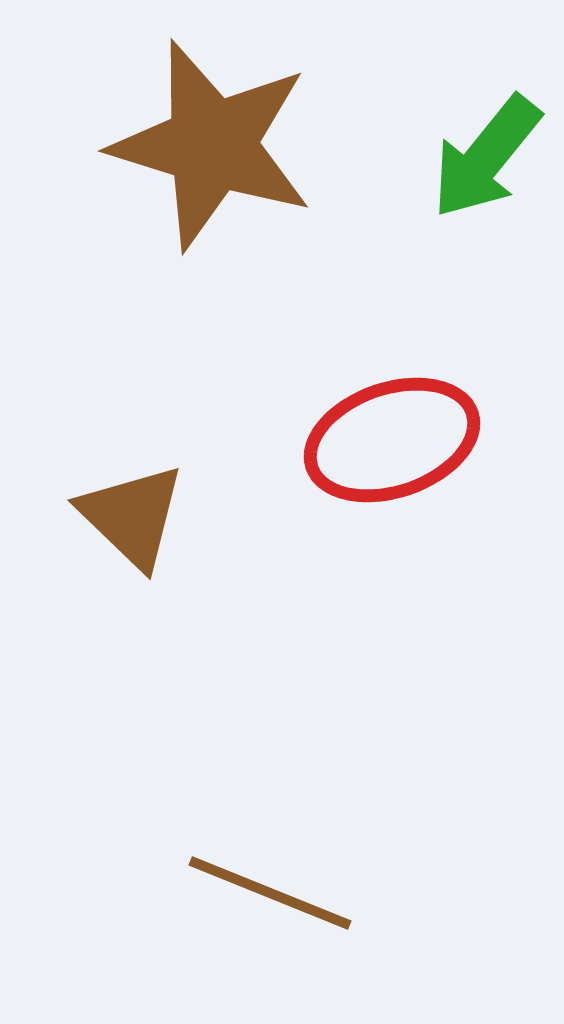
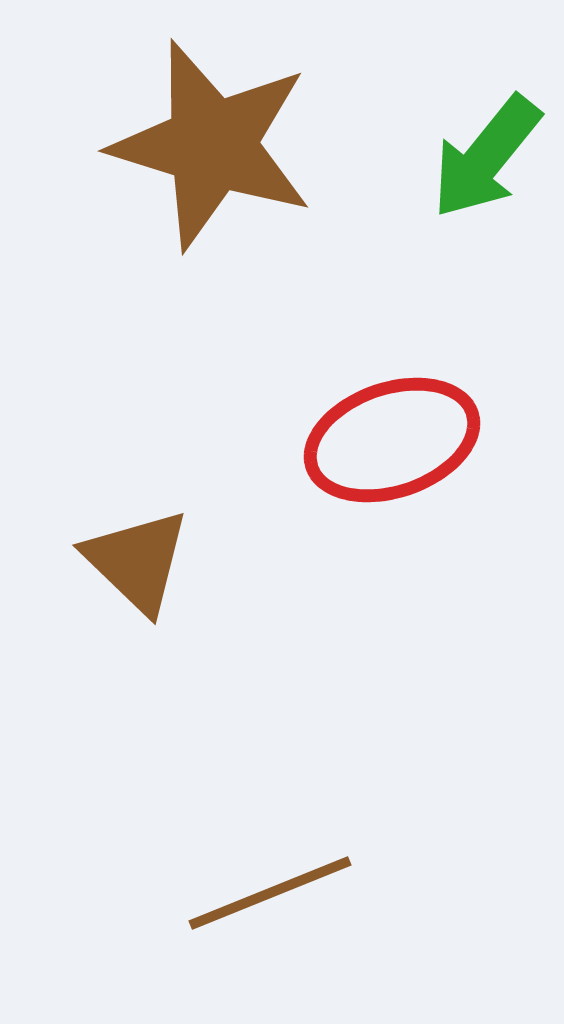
brown triangle: moved 5 px right, 45 px down
brown line: rotated 44 degrees counterclockwise
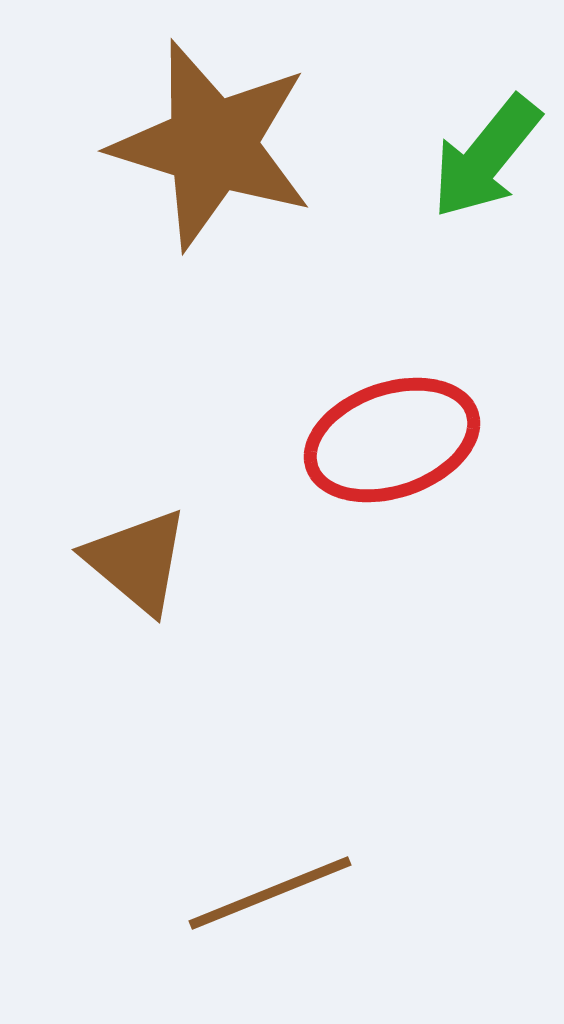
brown triangle: rotated 4 degrees counterclockwise
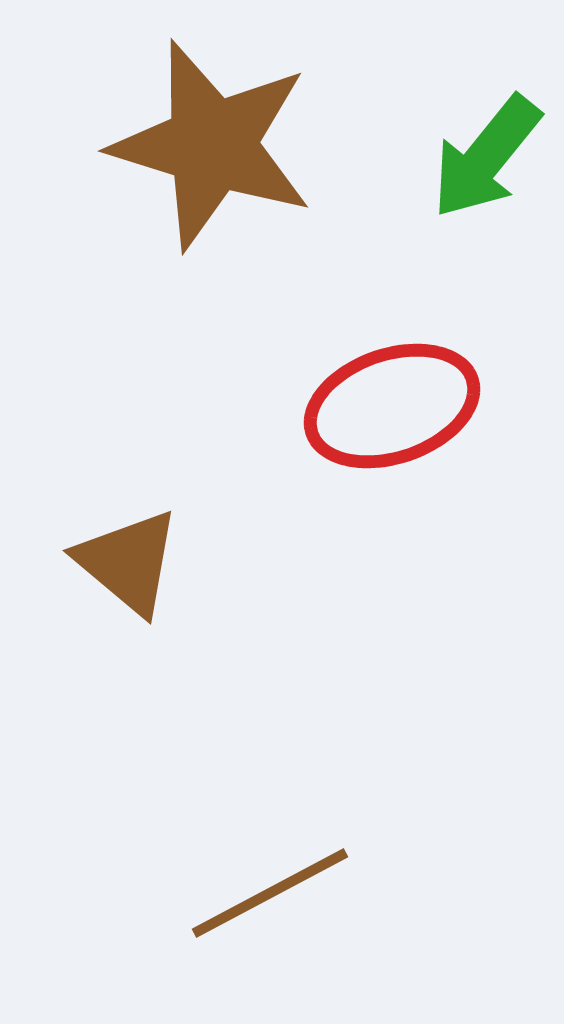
red ellipse: moved 34 px up
brown triangle: moved 9 px left, 1 px down
brown line: rotated 6 degrees counterclockwise
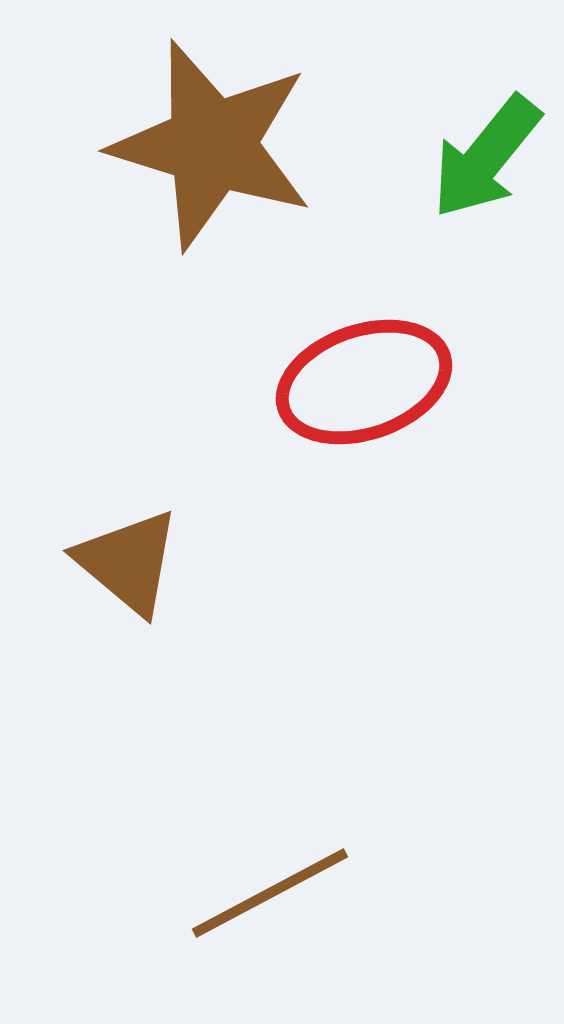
red ellipse: moved 28 px left, 24 px up
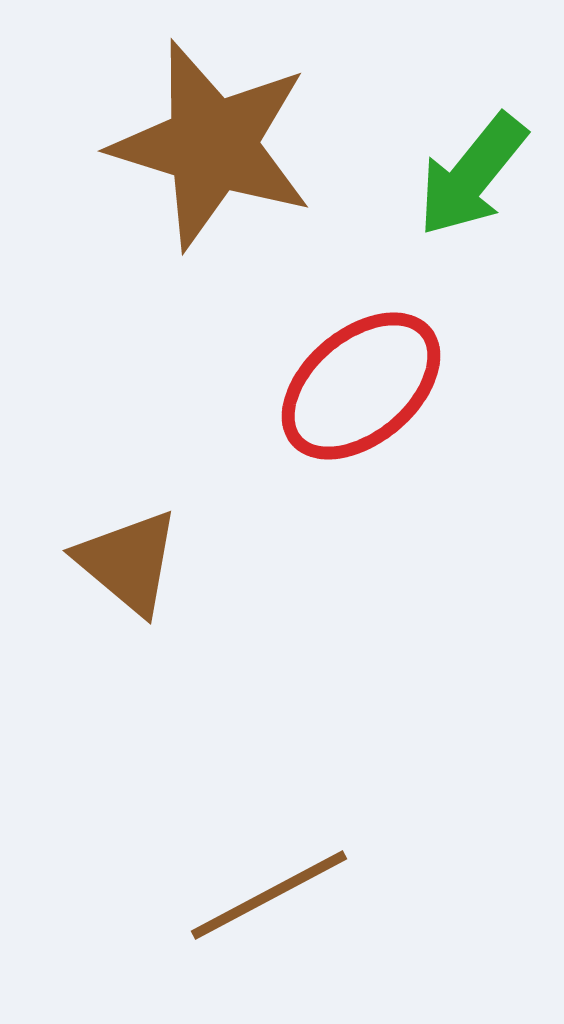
green arrow: moved 14 px left, 18 px down
red ellipse: moved 3 px left, 4 px down; rotated 21 degrees counterclockwise
brown line: moved 1 px left, 2 px down
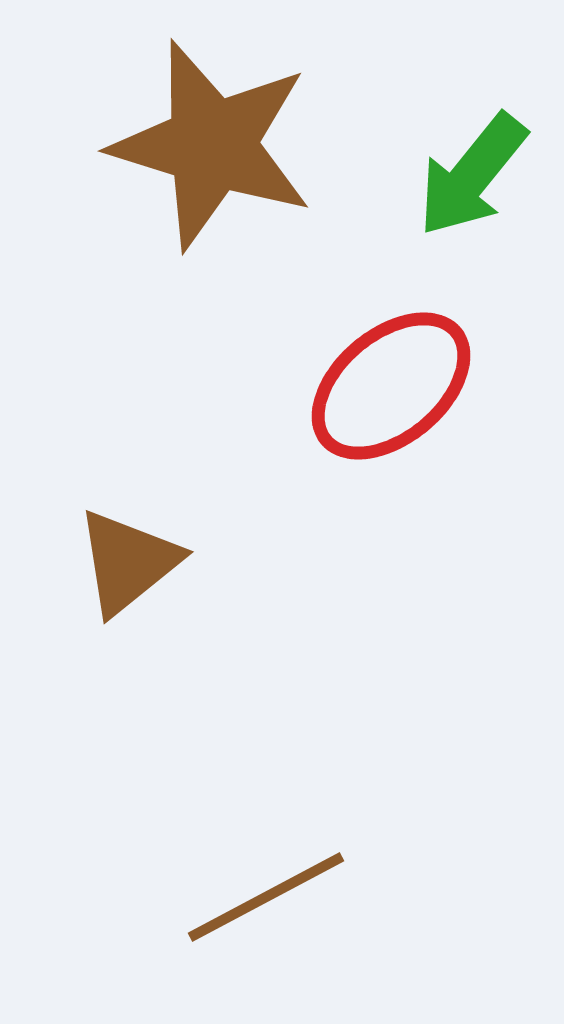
red ellipse: moved 30 px right
brown triangle: rotated 41 degrees clockwise
brown line: moved 3 px left, 2 px down
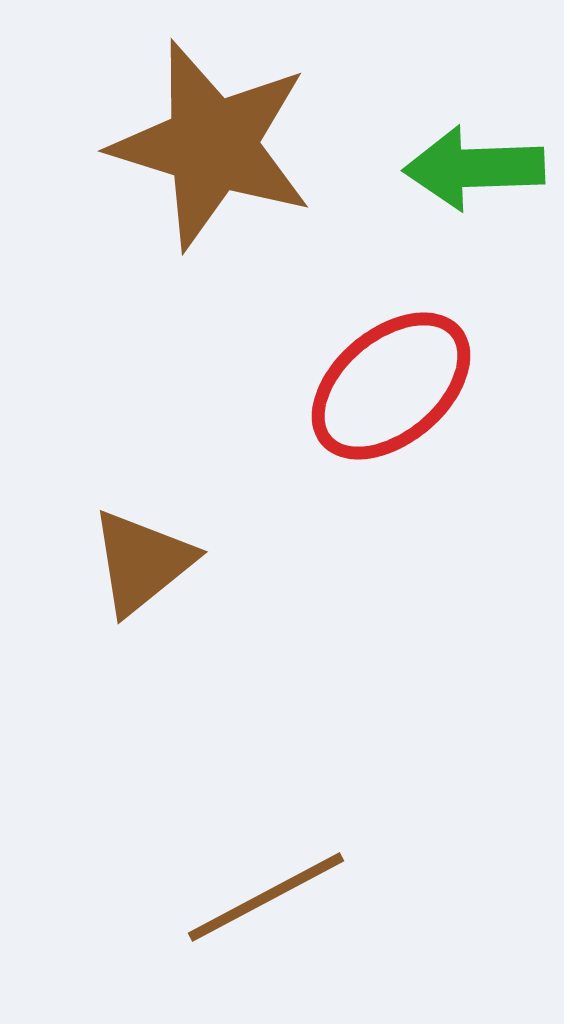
green arrow: moved 2 px right, 7 px up; rotated 49 degrees clockwise
brown triangle: moved 14 px right
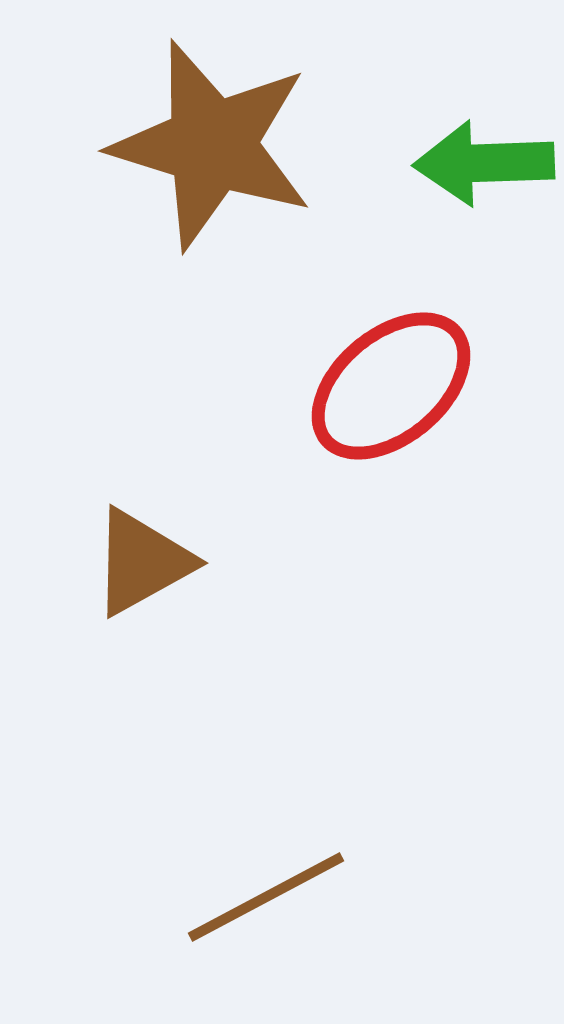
green arrow: moved 10 px right, 5 px up
brown triangle: rotated 10 degrees clockwise
